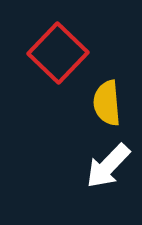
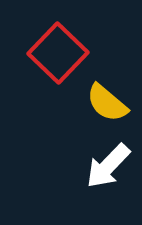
yellow semicircle: rotated 45 degrees counterclockwise
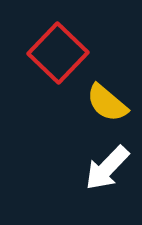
white arrow: moved 1 px left, 2 px down
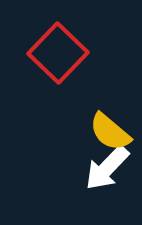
yellow semicircle: moved 3 px right, 29 px down
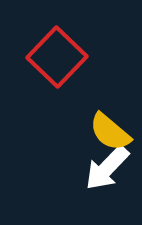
red square: moved 1 px left, 4 px down
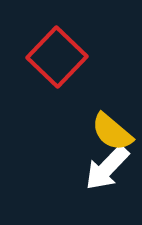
yellow semicircle: moved 2 px right
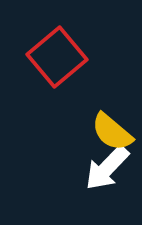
red square: rotated 6 degrees clockwise
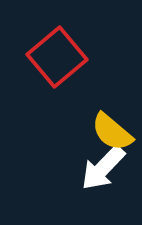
white arrow: moved 4 px left
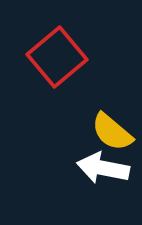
white arrow: rotated 57 degrees clockwise
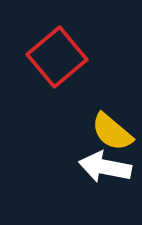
white arrow: moved 2 px right, 1 px up
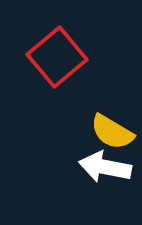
yellow semicircle: rotated 9 degrees counterclockwise
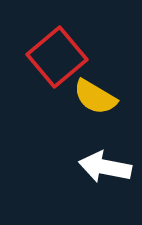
yellow semicircle: moved 17 px left, 35 px up
